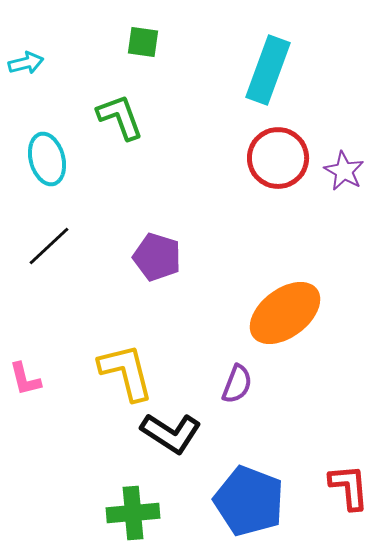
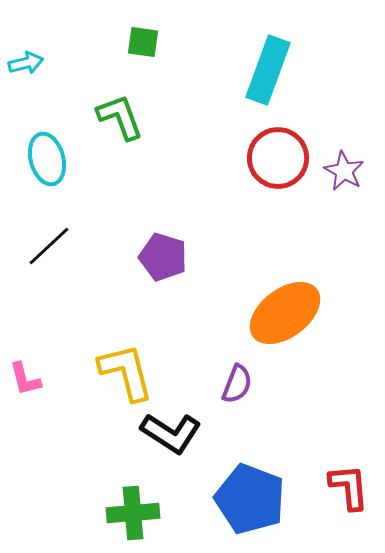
purple pentagon: moved 6 px right
blue pentagon: moved 1 px right, 2 px up
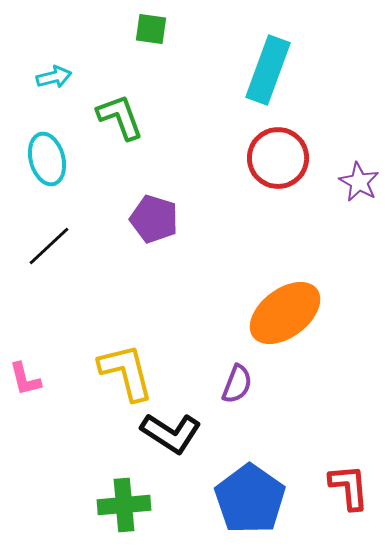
green square: moved 8 px right, 13 px up
cyan arrow: moved 28 px right, 14 px down
purple star: moved 15 px right, 11 px down
purple pentagon: moved 9 px left, 38 px up
blue pentagon: rotated 14 degrees clockwise
green cross: moved 9 px left, 8 px up
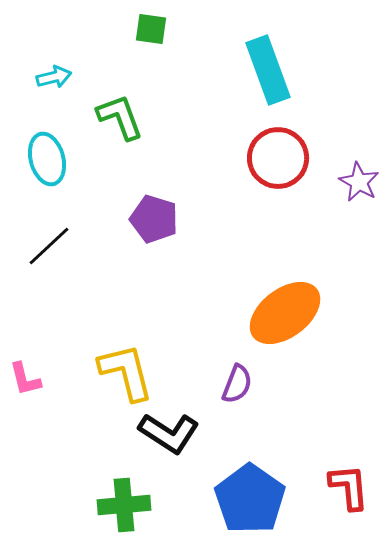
cyan rectangle: rotated 40 degrees counterclockwise
black L-shape: moved 2 px left
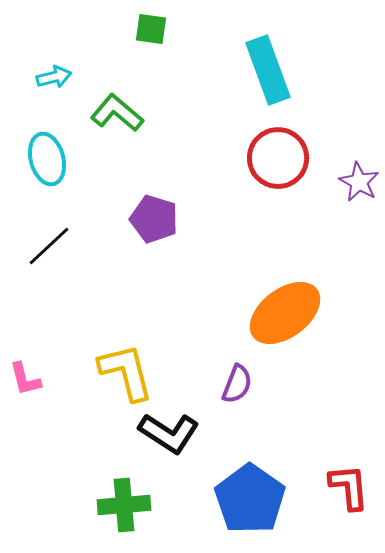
green L-shape: moved 3 px left, 4 px up; rotated 30 degrees counterclockwise
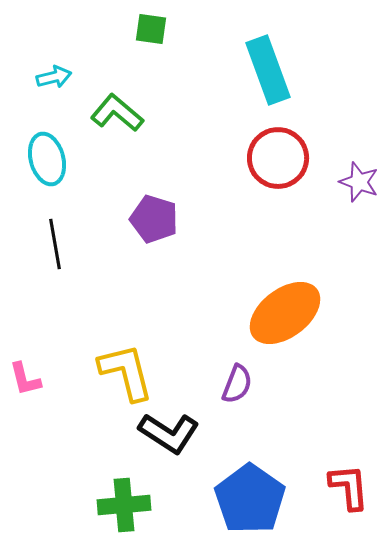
purple star: rotated 9 degrees counterclockwise
black line: moved 6 px right, 2 px up; rotated 57 degrees counterclockwise
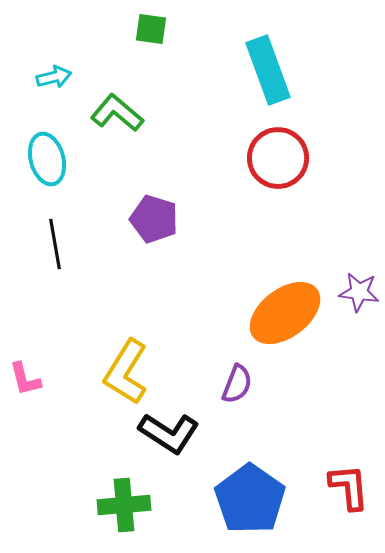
purple star: moved 110 px down; rotated 12 degrees counterclockwise
yellow L-shape: rotated 134 degrees counterclockwise
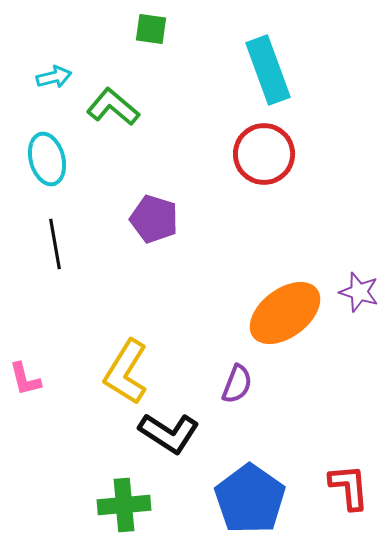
green L-shape: moved 4 px left, 6 px up
red circle: moved 14 px left, 4 px up
purple star: rotated 9 degrees clockwise
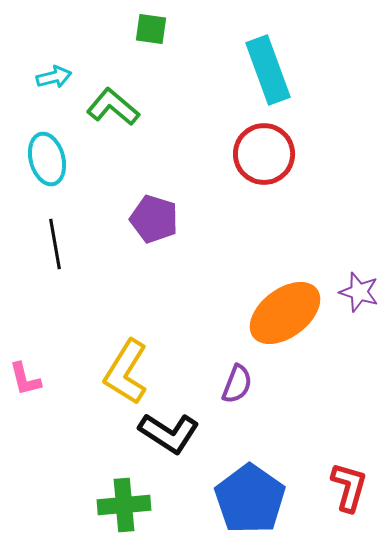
red L-shape: rotated 21 degrees clockwise
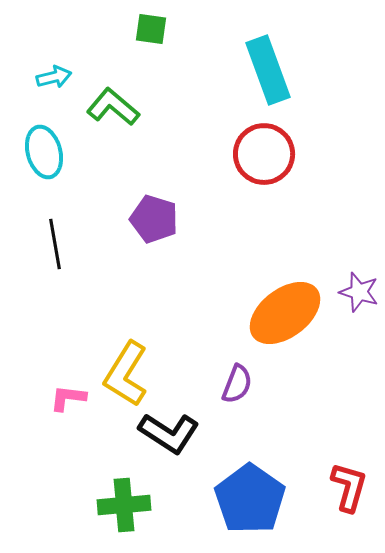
cyan ellipse: moved 3 px left, 7 px up
yellow L-shape: moved 2 px down
pink L-shape: moved 43 px right, 19 px down; rotated 111 degrees clockwise
